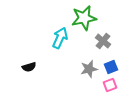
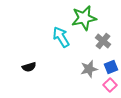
cyan arrow: moved 1 px right, 1 px up; rotated 55 degrees counterclockwise
pink square: rotated 24 degrees counterclockwise
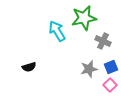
cyan arrow: moved 4 px left, 6 px up
gray cross: rotated 14 degrees counterclockwise
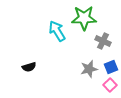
green star: rotated 10 degrees clockwise
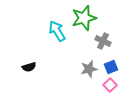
green star: rotated 15 degrees counterclockwise
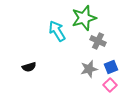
gray cross: moved 5 px left
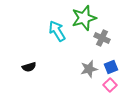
gray cross: moved 4 px right, 3 px up
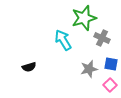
cyan arrow: moved 6 px right, 9 px down
blue square: moved 3 px up; rotated 32 degrees clockwise
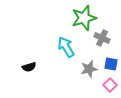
cyan arrow: moved 3 px right, 7 px down
